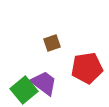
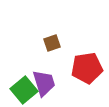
purple trapezoid: rotated 36 degrees clockwise
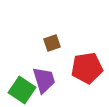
purple trapezoid: moved 3 px up
green square: moved 2 px left; rotated 16 degrees counterclockwise
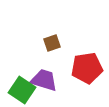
purple trapezoid: rotated 56 degrees counterclockwise
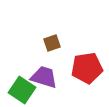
purple trapezoid: moved 3 px up
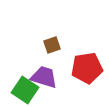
brown square: moved 2 px down
green square: moved 3 px right
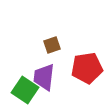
purple trapezoid: rotated 100 degrees counterclockwise
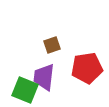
green square: rotated 12 degrees counterclockwise
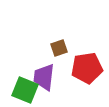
brown square: moved 7 px right, 3 px down
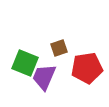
purple trapezoid: rotated 16 degrees clockwise
green square: moved 27 px up
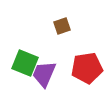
brown square: moved 3 px right, 22 px up
purple trapezoid: moved 3 px up
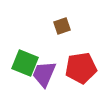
red pentagon: moved 6 px left
